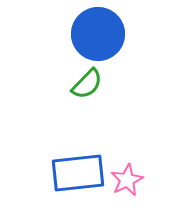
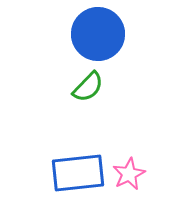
green semicircle: moved 1 px right, 3 px down
pink star: moved 2 px right, 6 px up
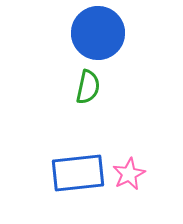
blue circle: moved 1 px up
green semicircle: rotated 32 degrees counterclockwise
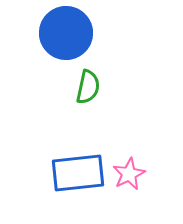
blue circle: moved 32 px left
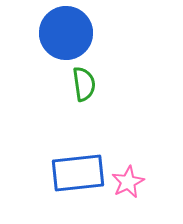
green semicircle: moved 4 px left, 3 px up; rotated 20 degrees counterclockwise
pink star: moved 1 px left, 8 px down
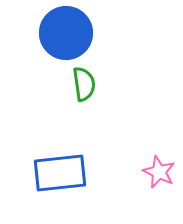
blue rectangle: moved 18 px left
pink star: moved 31 px right, 10 px up; rotated 20 degrees counterclockwise
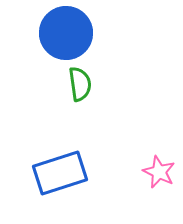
green semicircle: moved 4 px left
blue rectangle: rotated 12 degrees counterclockwise
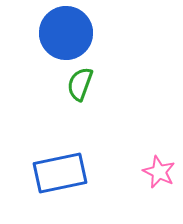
green semicircle: rotated 152 degrees counterclockwise
blue rectangle: rotated 6 degrees clockwise
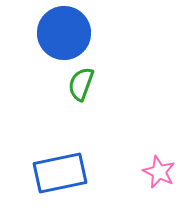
blue circle: moved 2 px left
green semicircle: moved 1 px right
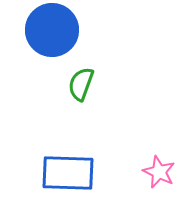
blue circle: moved 12 px left, 3 px up
blue rectangle: moved 8 px right; rotated 14 degrees clockwise
